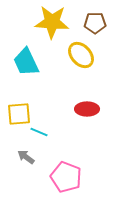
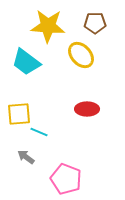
yellow star: moved 4 px left, 4 px down
cyan trapezoid: rotated 28 degrees counterclockwise
pink pentagon: moved 2 px down
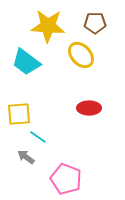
red ellipse: moved 2 px right, 1 px up
cyan line: moved 1 px left, 5 px down; rotated 12 degrees clockwise
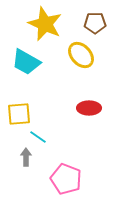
yellow star: moved 3 px left, 2 px up; rotated 20 degrees clockwise
cyan trapezoid: rotated 8 degrees counterclockwise
gray arrow: rotated 54 degrees clockwise
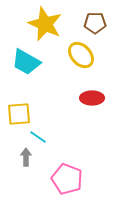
red ellipse: moved 3 px right, 10 px up
pink pentagon: moved 1 px right
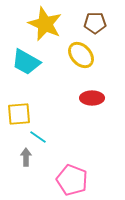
pink pentagon: moved 5 px right, 1 px down
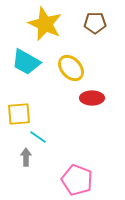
yellow ellipse: moved 10 px left, 13 px down
pink pentagon: moved 5 px right
